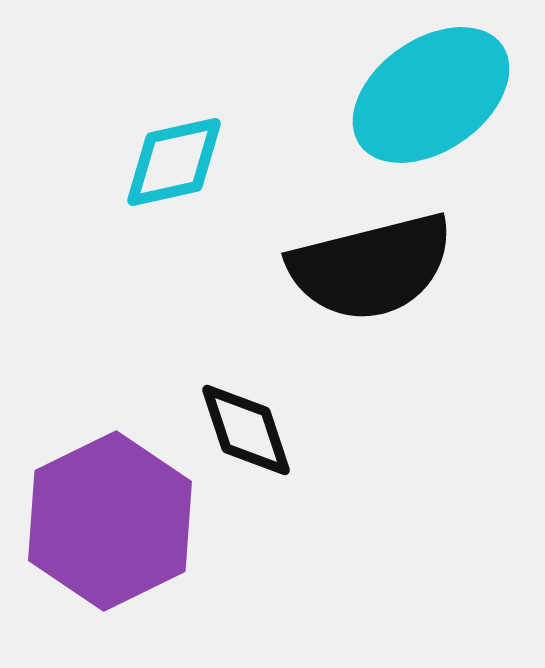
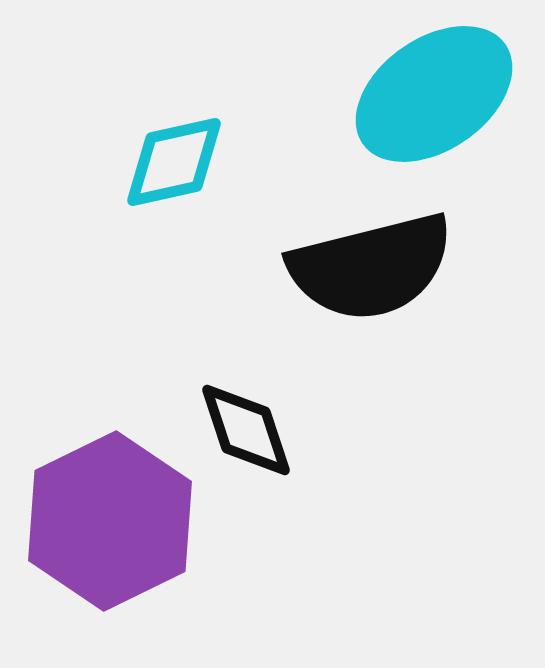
cyan ellipse: moved 3 px right, 1 px up
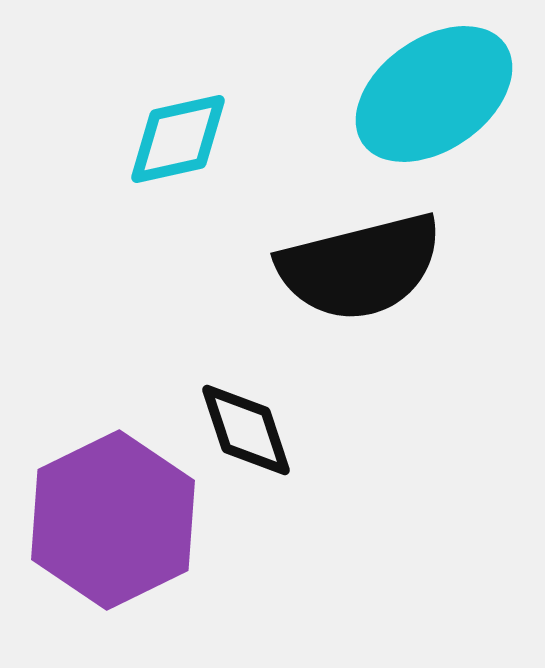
cyan diamond: moved 4 px right, 23 px up
black semicircle: moved 11 px left
purple hexagon: moved 3 px right, 1 px up
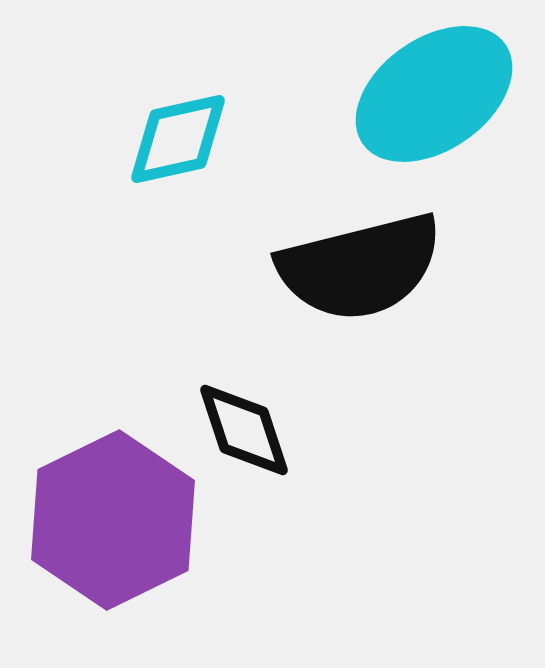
black diamond: moved 2 px left
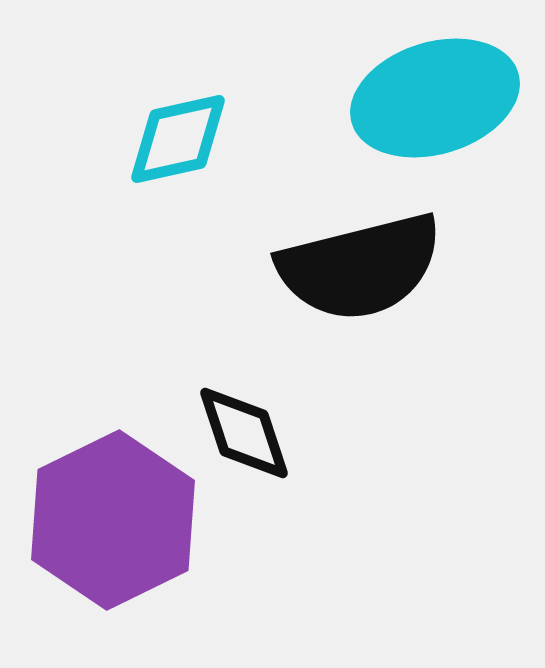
cyan ellipse: moved 1 px right, 4 px down; rotated 18 degrees clockwise
black diamond: moved 3 px down
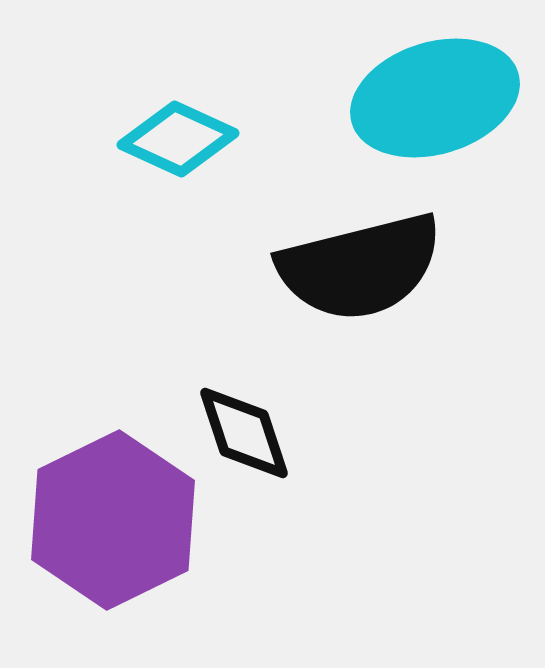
cyan diamond: rotated 37 degrees clockwise
